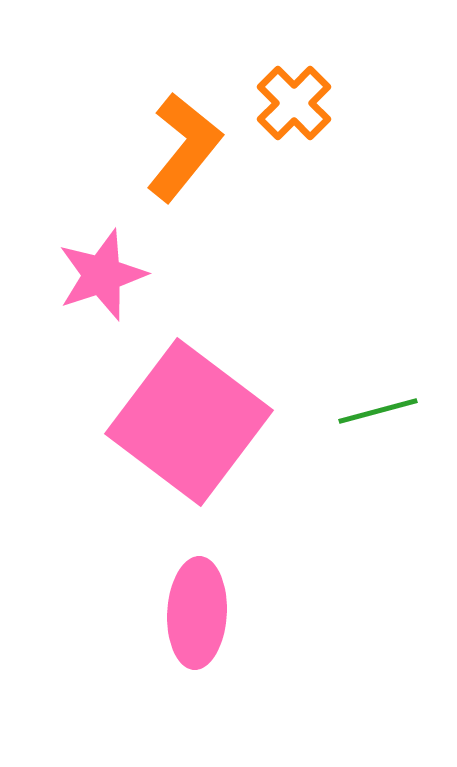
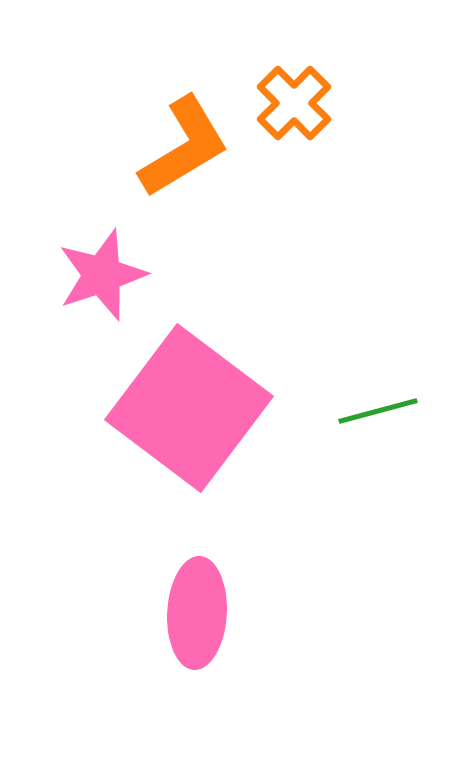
orange L-shape: rotated 20 degrees clockwise
pink square: moved 14 px up
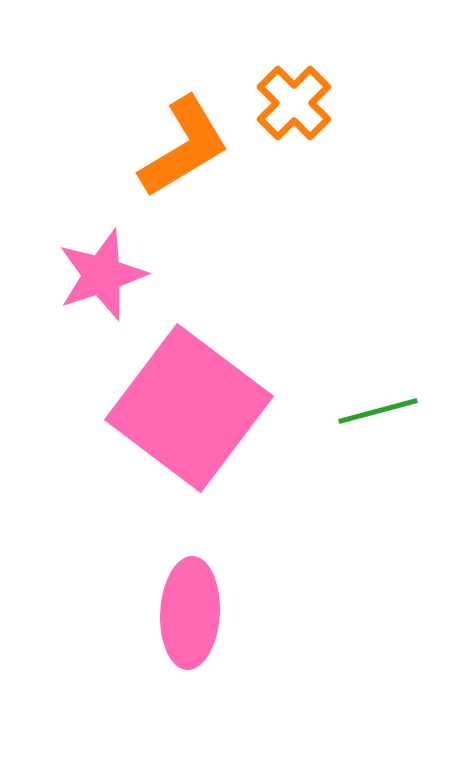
pink ellipse: moved 7 px left
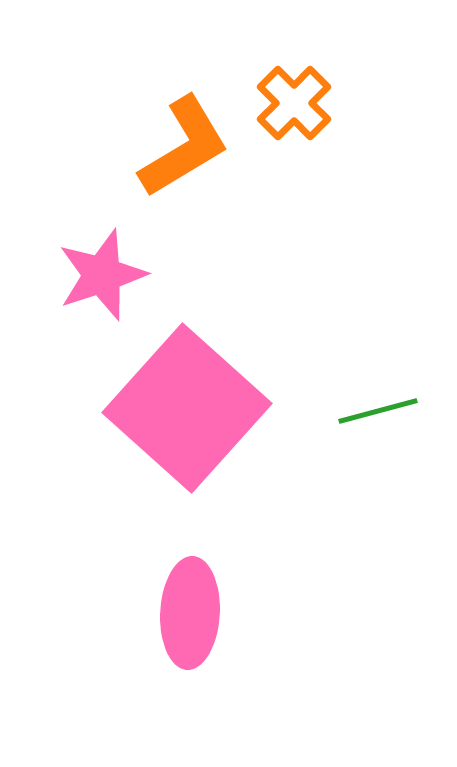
pink square: moved 2 px left; rotated 5 degrees clockwise
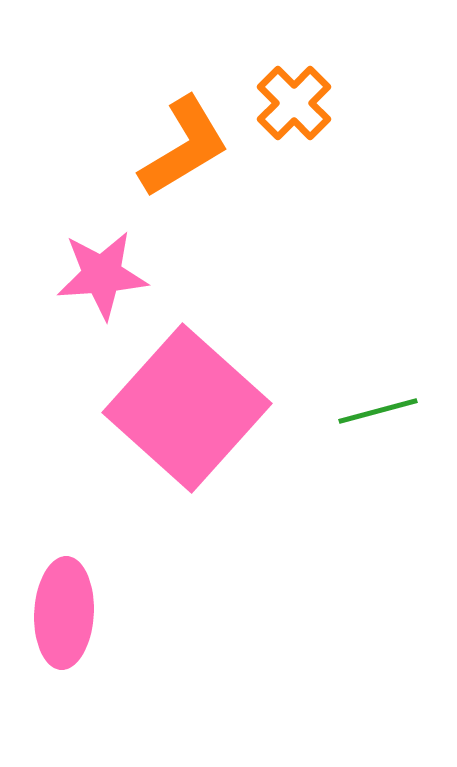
pink star: rotated 14 degrees clockwise
pink ellipse: moved 126 px left
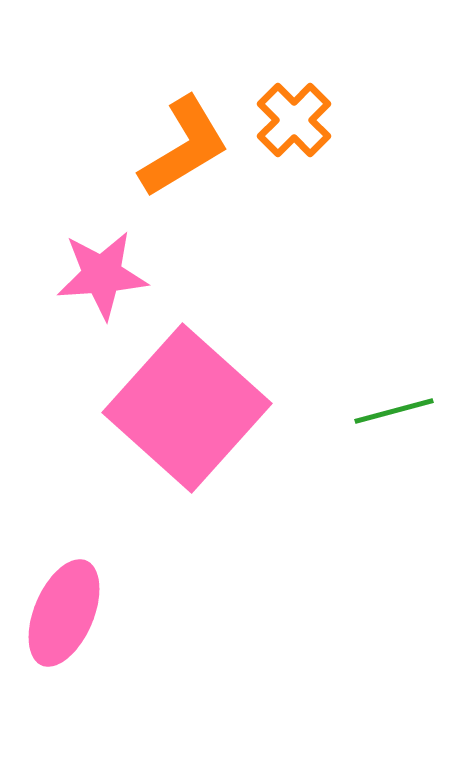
orange cross: moved 17 px down
green line: moved 16 px right
pink ellipse: rotated 20 degrees clockwise
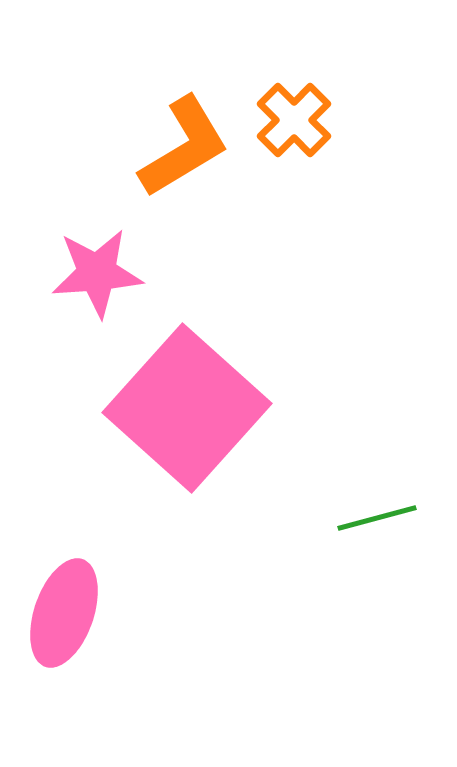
pink star: moved 5 px left, 2 px up
green line: moved 17 px left, 107 px down
pink ellipse: rotated 4 degrees counterclockwise
